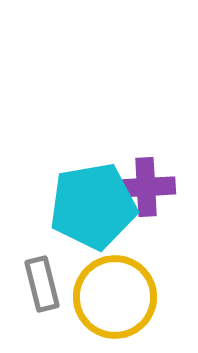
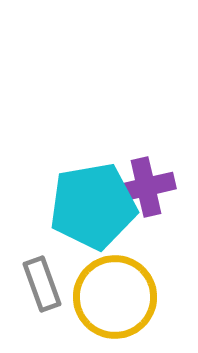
purple cross: rotated 10 degrees counterclockwise
gray rectangle: rotated 6 degrees counterclockwise
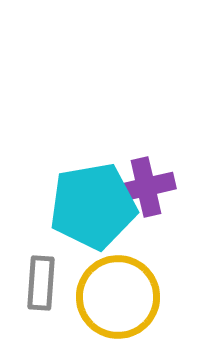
gray rectangle: moved 1 px left, 1 px up; rotated 24 degrees clockwise
yellow circle: moved 3 px right
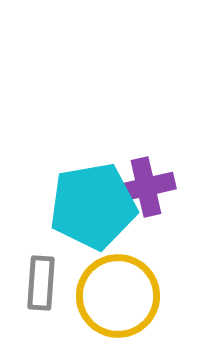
yellow circle: moved 1 px up
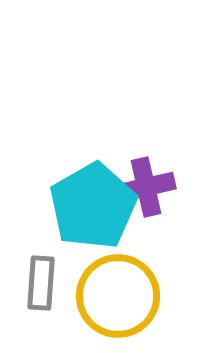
cyan pentagon: rotated 20 degrees counterclockwise
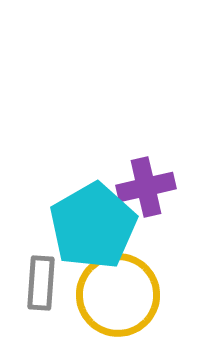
cyan pentagon: moved 20 px down
yellow circle: moved 1 px up
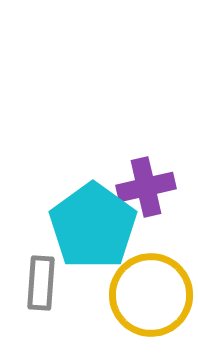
cyan pentagon: rotated 6 degrees counterclockwise
yellow circle: moved 33 px right
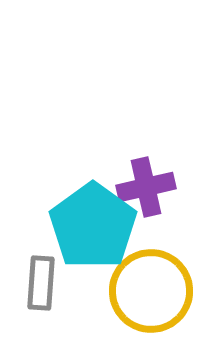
yellow circle: moved 4 px up
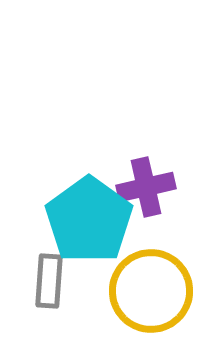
cyan pentagon: moved 4 px left, 6 px up
gray rectangle: moved 8 px right, 2 px up
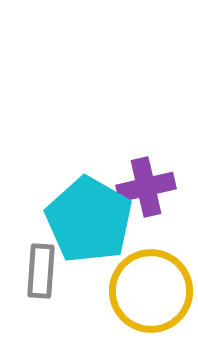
cyan pentagon: rotated 6 degrees counterclockwise
gray rectangle: moved 8 px left, 10 px up
